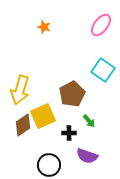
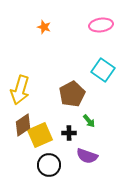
pink ellipse: rotated 45 degrees clockwise
yellow square: moved 3 px left, 19 px down
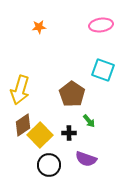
orange star: moved 5 px left; rotated 24 degrees counterclockwise
cyan square: rotated 15 degrees counterclockwise
brown pentagon: rotated 10 degrees counterclockwise
yellow square: rotated 20 degrees counterclockwise
purple semicircle: moved 1 px left, 3 px down
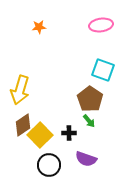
brown pentagon: moved 18 px right, 5 px down
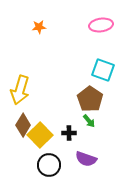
brown diamond: rotated 25 degrees counterclockwise
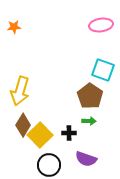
orange star: moved 25 px left
yellow arrow: moved 1 px down
brown pentagon: moved 3 px up
green arrow: rotated 48 degrees counterclockwise
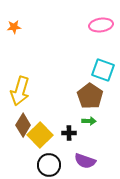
purple semicircle: moved 1 px left, 2 px down
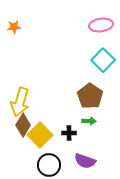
cyan square: moved 10 px up; rotated 25 degrees clockwise
yellow arrow: moved 11 px down
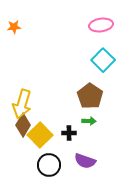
yellow arrow: moved 2 px right, 2 px down
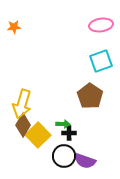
cyan square: moved 2 px left, 1 px down; rotated 25 degrees clockwise
green arrow: moved 26 px left, 3 px down
yellow square: moved 2 px left
black circle: moved 15 px right, 9 px up
